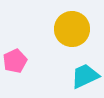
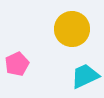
pink pentagon: moved 2 px right, 3 px down
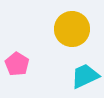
pink pentagon: rotated 15 degrees counterclockwise
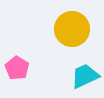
pink pentagon: moved 4 px down
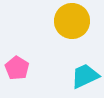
yellow circle: moved 8 px up
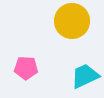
pink pentagon: moved 9 px right; rotated 30 degrees counterclockwise
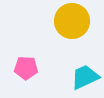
cyan trapezoid: moved 1 px down
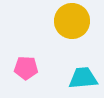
cyan trapezoid: moved 2 px left, 1 px down; rotated 20 degrees clockwise
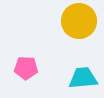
yellow circle: moved 7 px right
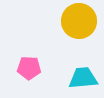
pink pentagon: moved 3 px right
